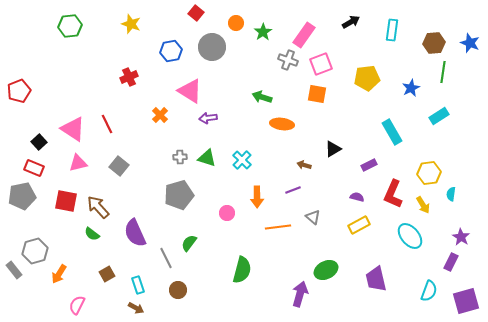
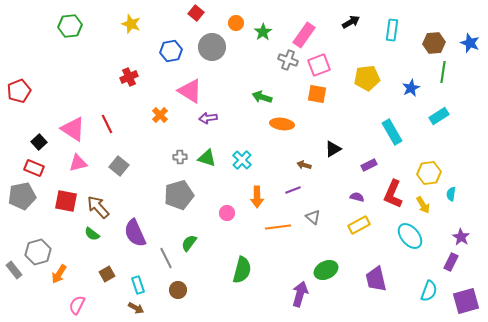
pink square at (321, 64): moved 2 px left, 1 px down
gray hexagon at (35, 251): moved 3 px right, 1 px down
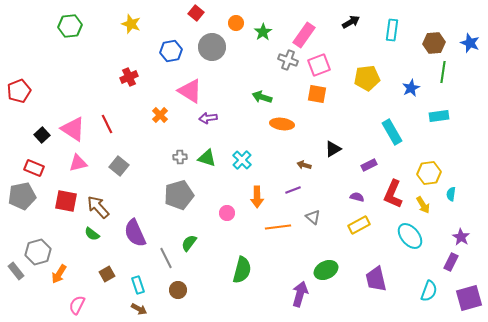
cyan rectangle at (439, 116): rotated 24 degrees clockwise
black square at (39, 142): moved 3 px right, 7 px up
gray rectangle at (14, 270): moved 2 px right, 1 px down
purple square at (466, 301): moved 3 px right, 3 px up
brown arrow at (136, 308): moved 3 px right, 1 px down
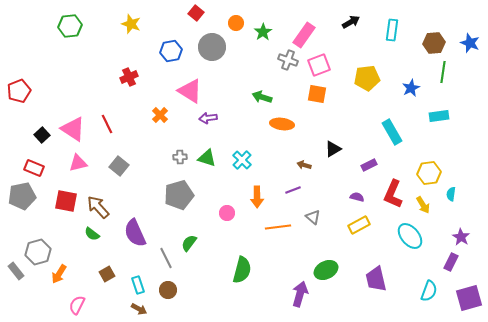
brown circle at (178, 290): moved 10 px left
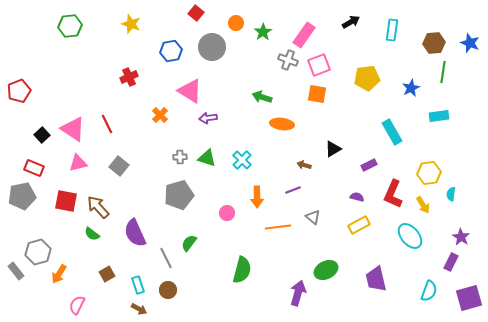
purple arrow at (300, 294): moved 2 px left, 1 px up
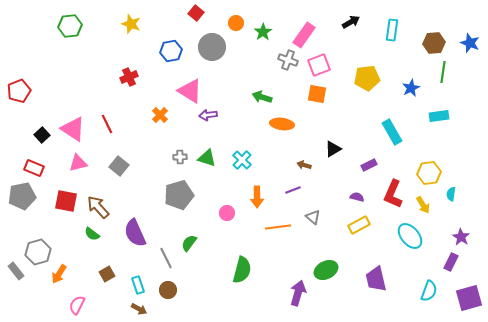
purple arrow at (208, 118): moved 3 px up
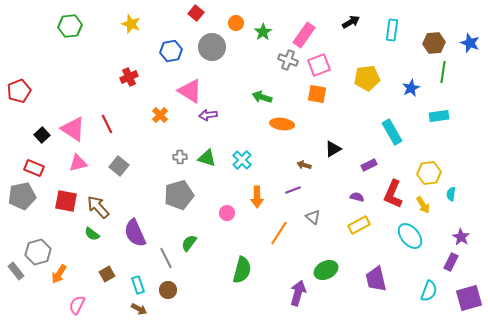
orange line at (278, 227): moved 1 px right, 6 px down; rotated 50 degrees counterclockwise
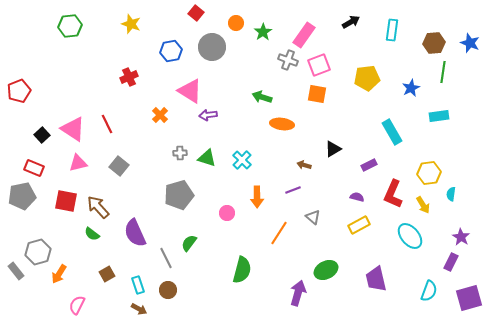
gray cross at (180, 157): moved 4 px up
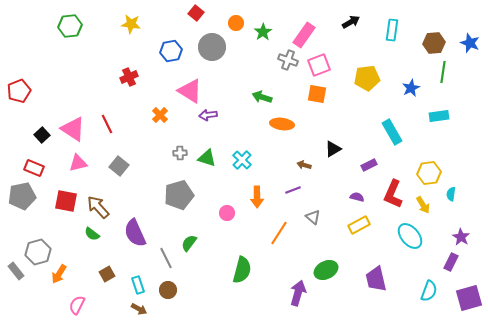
yellow star at (131, 24): rotated 12 degrees counterclockwise
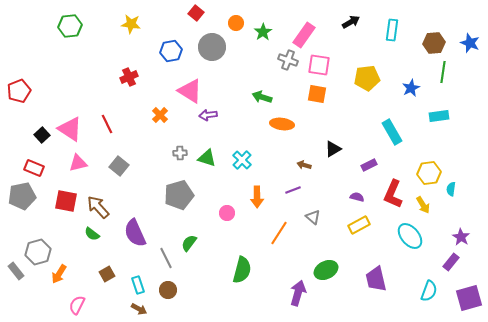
pink square at (319, 65): rotated 30 degrees clockwise
pink triangle at (73, 129): moved 3 px left
cyan semicircle at (451, 194): moved 5 px up
purple rectangle at (451, 262): rotated 12 degrees clockwise
